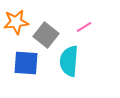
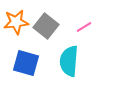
gray square: moved 9 px up
blue square: rotated 12 degrees clockwise
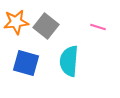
pink line: moved 14 px right; rotated 49 degrees clockwise
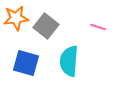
orange star: moved 4 px up
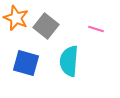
orange star: rotated 30 degrees clockwise
pink line: moved 2 px left, 2 px down
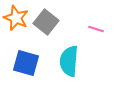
gray square: moved 4 px up
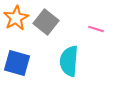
orange star: rotated 20 degrees clockwise
blue square: moved 9 px left
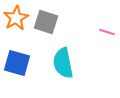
gray square: rotated 20 degrees counterclockwise
pink line: moved 11 px right, 3 px down
cyan semicircle: moved 6 px left, 2 px down; rotated 16 degrees counterclockwise
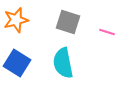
orange star: moved 2 px down; rotated 15 degrees clockwise
gray square: moved 22 px right
blue square: rotated 16 degrees clockwise
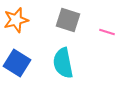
gray square: moved 2 px up
